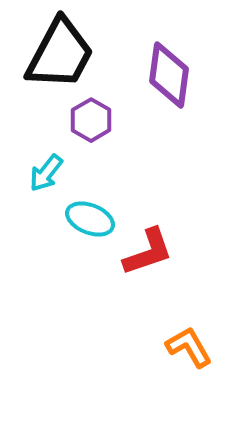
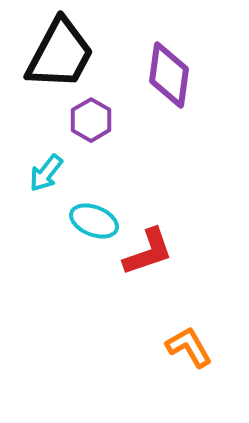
cyan ellipse: moved 4 px right, 2 px down
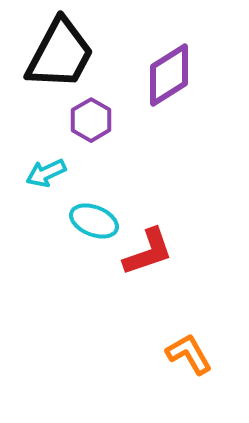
purple diamond: rotated 50 degrees clockwise
cyan arrow: rotated 27 degrees clockwise
orange L-shape: moved 7 px down
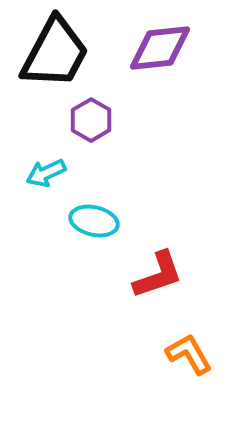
black trapezoid: moved 5 px left, 1 px up
purple diamond: moved 9 px left, 27 px up; rotated 26 degrees clockwise
cyan ellipse: rotated 9 degrees counterclockwise
red L-shape: moved 10 px right, 23 px down
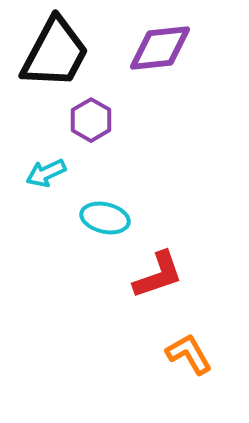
cyan ellipse: moved 11 px right, 3 px up
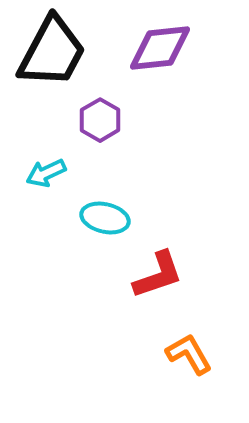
black trapezoid: moved 3 px left, 1 px up
purple hexagon: moved 9 px right
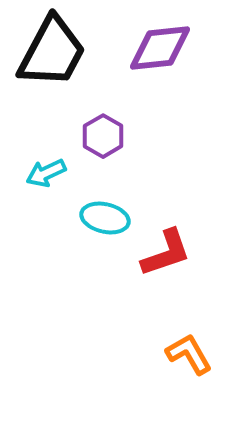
purple hexagon: moved 3 px right, 16 px down
red L-shape: moved 8 px right, 22 px up
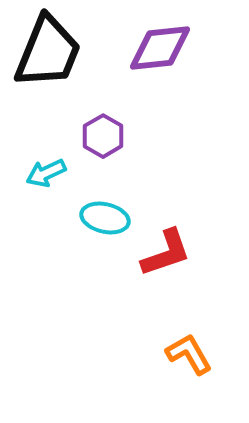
black trapezoid: moved 4 px left; rotated 6 degrees counterclockwise
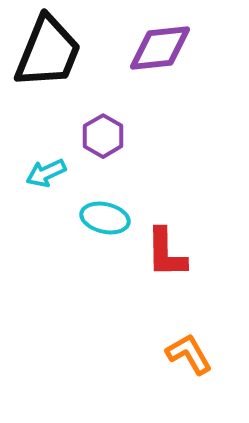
red L-shape: rotated 108 degrees clockwise
